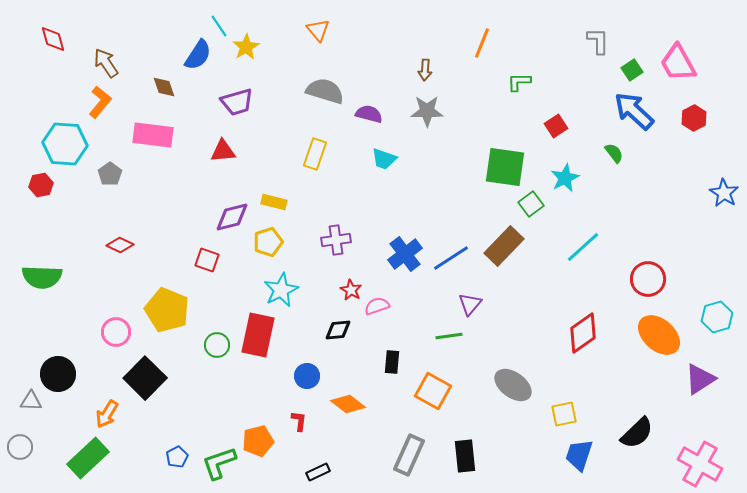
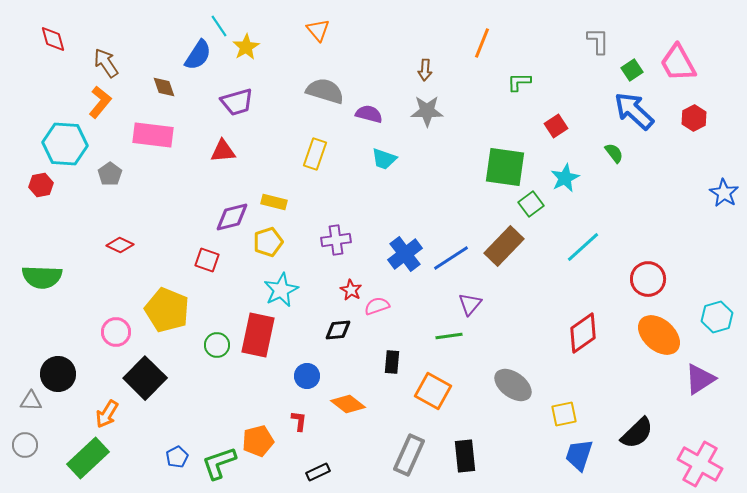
gray circle at (20, 447): moved 5 px right, 2 px up
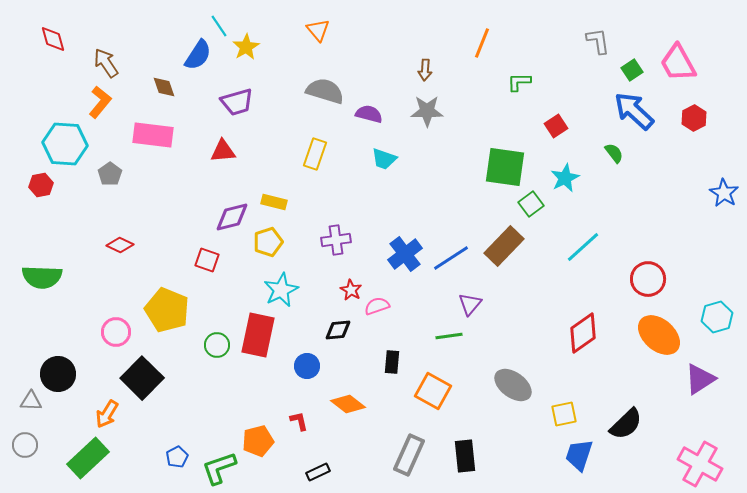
gray L-shape at (598, 41): rotated 8 degrees counterclockwise
blue circle at (307, 376): moved 10 px up
black square at (145, 378): moved 3 px left
red L-shape at (299, 421): rotated 20 degrees counterclockwise
black semicircle at (637, 433): moved 11 px left, 9 px up
green L-shape at (219, 463): moved 5 px down
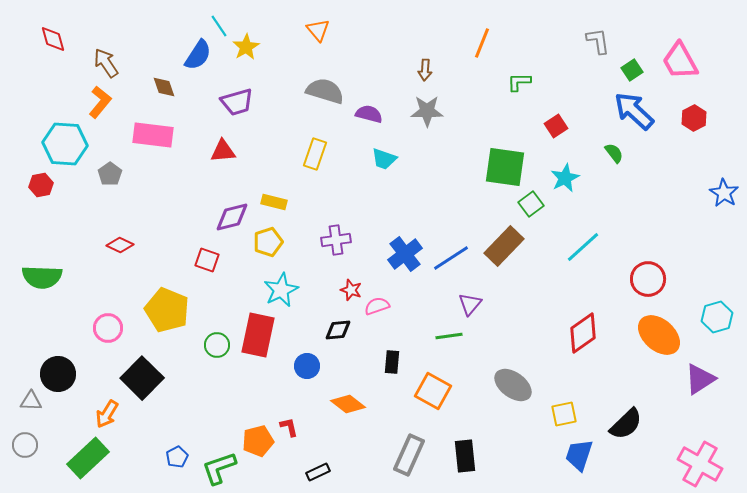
pink trapezoid at (678, 63): moved 2 px right, 2 px up
red star at (351, 290): rotated 10 degrees counterclockwise
pink circle at (116, 332): moved 8 px left, 4 px up
red L-shape at (299, 421): moved 10 px left, 6 px down
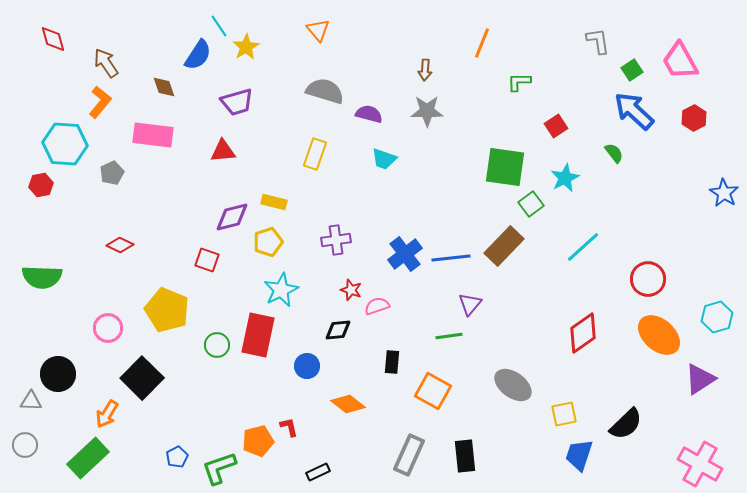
gray pentagon at (110, 174): moved 2 px right, 1 px up; rotated 10 degrees clockwise
blue line at (451, 258): rotated 27 degrees clockwise
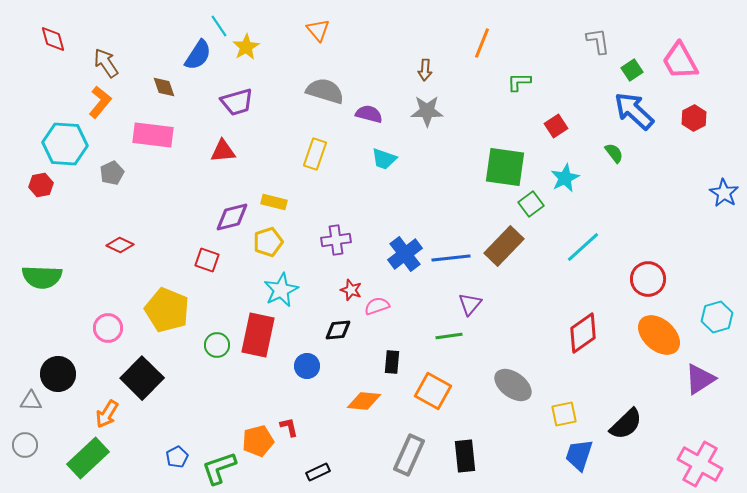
orange diamond at (348, 404): moved 16 px right, 3 px up; rotated 32 degrees counterclockwise
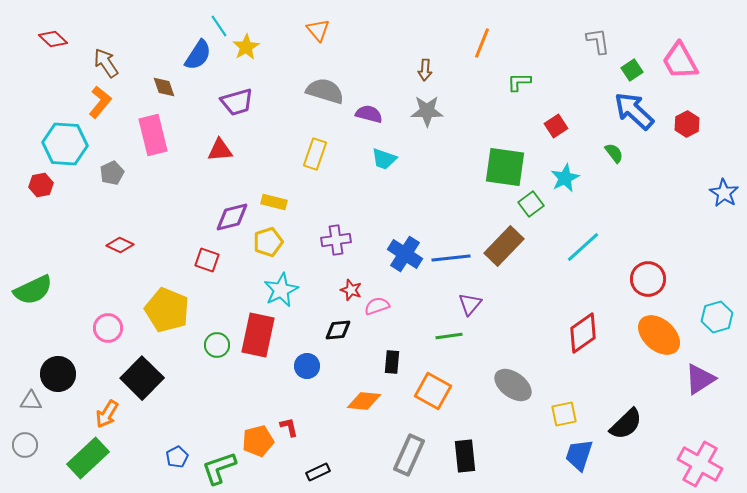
red diamond at (53, 39): rotated 32 degrees counterclockwise
red hexagon at (694, 118): moved 7 px left, 6 px down
pink rectangle at (153, 135): rotated 69 degrees clockwise
red triangle at (223, 151): moved 3 px left, 1 px up
blue cross at (405, 254): rotated 20 degrees counterclockwise
green semicircle at (42, 277): moved 9 px left, 13 px down; rotated 27 degrees counterclockwise
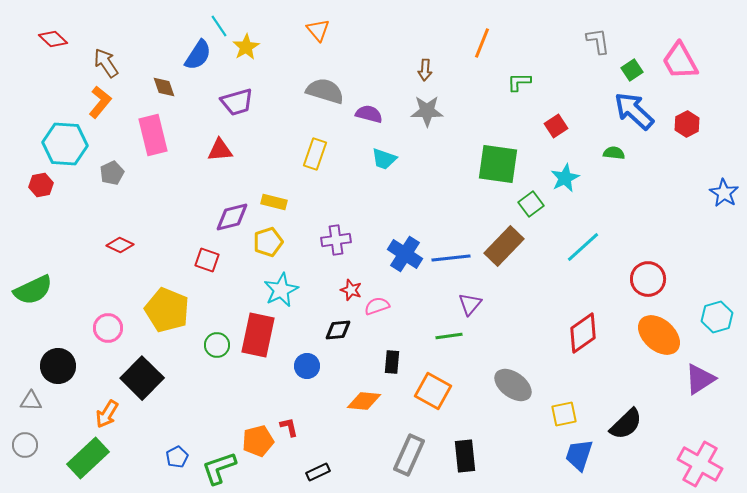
green semicircle at (614, 153): rotated 45 degrees counterclockwise
green square at (505, 167): moved 7 px left, 3 px up
black circle at (58, 374): moved 8 px up
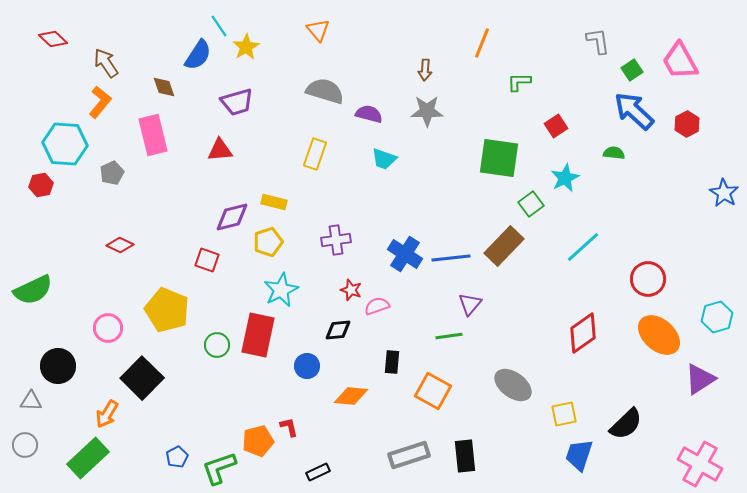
green square at (498, 164): moved 1 px right, 6 px up
orange diamond at (364, 401): moved 13 px left, 5 px up
gray rectangle at (409, 455): rotated 48 degrees clockwise
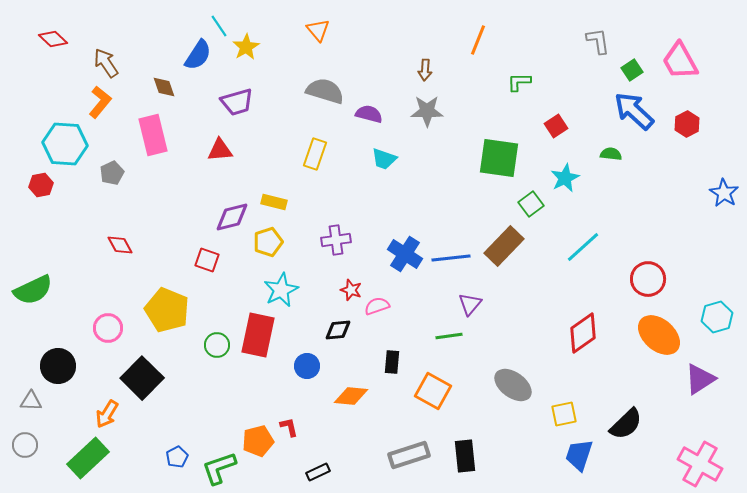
orange line at (482, 43): moved 4 px left, 3 px up
green semicircle at (614, 153): moved 3 px left, 1 px down
red diamond at (120, 245): rotated 36 degrees clockwise
